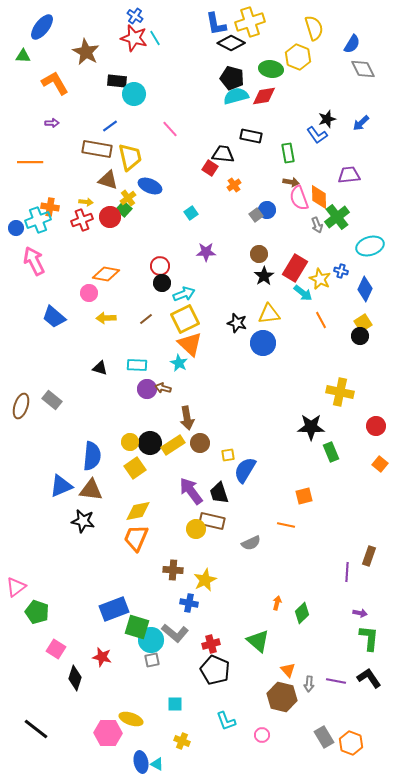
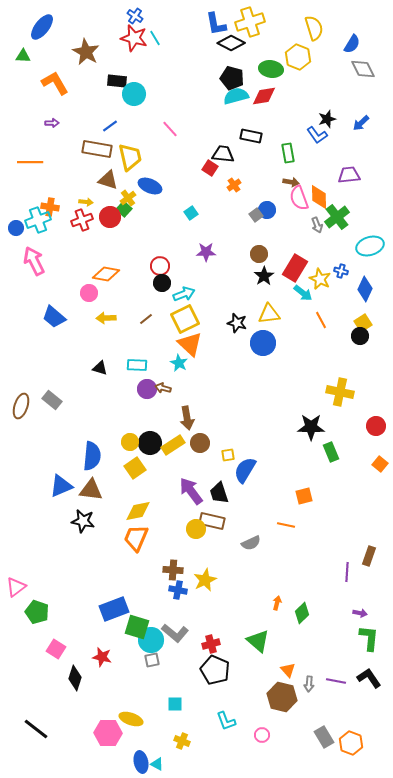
blue cross at (189, 603): moved 11 px left, 13 px up
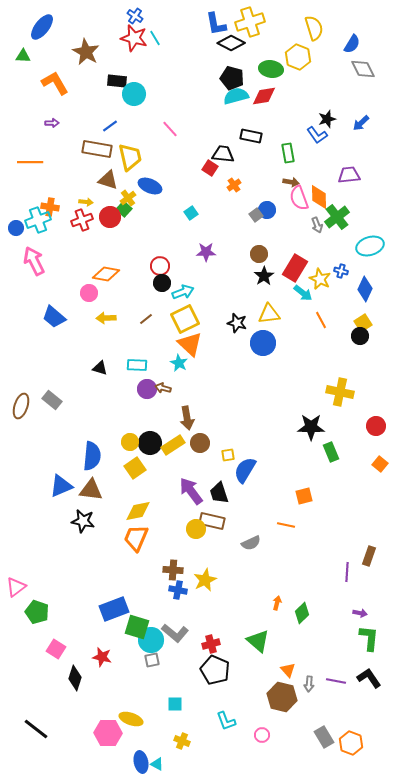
cyan arrow at (184, 294): moved 1 px left, 2 px up
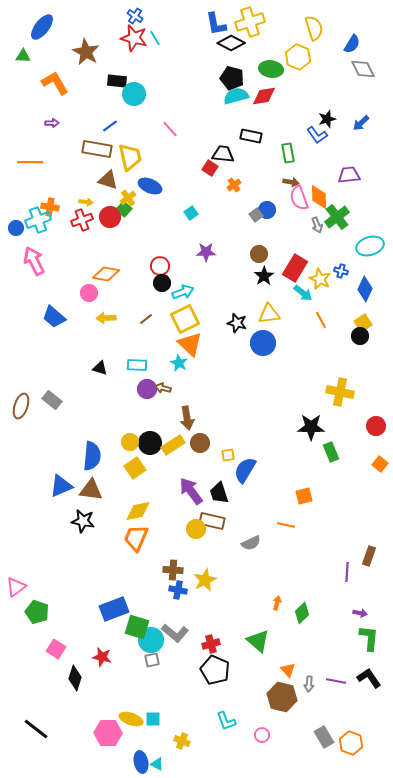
cyan square at (175, 704): moved 22 px left, 15 px down
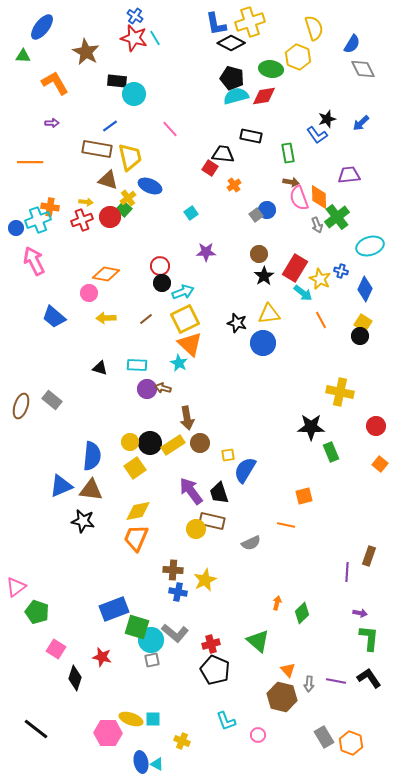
yellow square at (363, 323): rotated 24 degrees counterclockwise
blue cross at (178, 590): moved 2 px down
pink circle at (262, 735): moved 4 px left
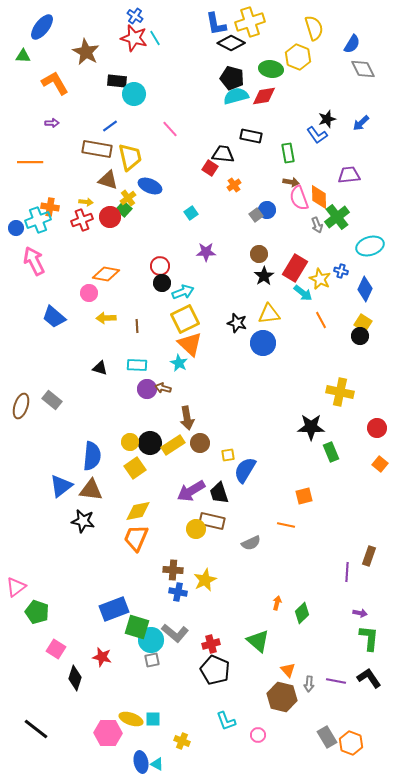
brown line at (146, 319): moved 9 px left, 7 px down; rotated 56 degrees counterclockwise
red circle at (376, 426): moved 1 px right, 2 px down
blue triangle at (61, 486): rotated 15 degrees counterclockwise
purple arrow at (191, 491): rotated 84 degrees counterclockwise
gray rectangle at (324, 737): moved 3 px right
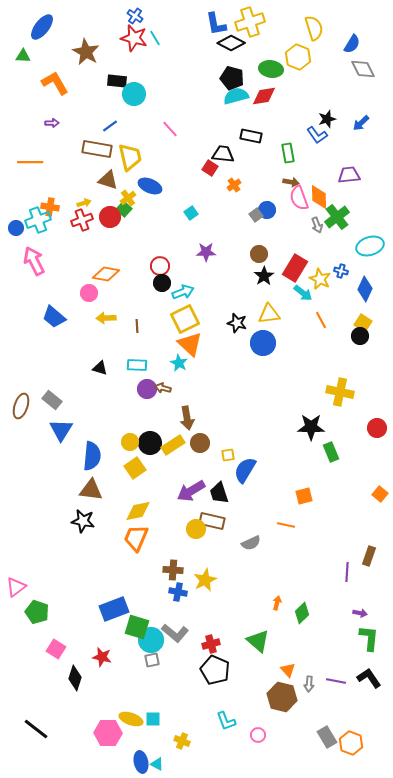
yellow arrow at (86, 202): moved 2 px left, 1 px down; rotated 24 degrees counterclockwise
orange square at (380, 464): moved 30 px down
blue triangle at (61, 486): moved 56 px up; rotated 20 degrees counterclockwise
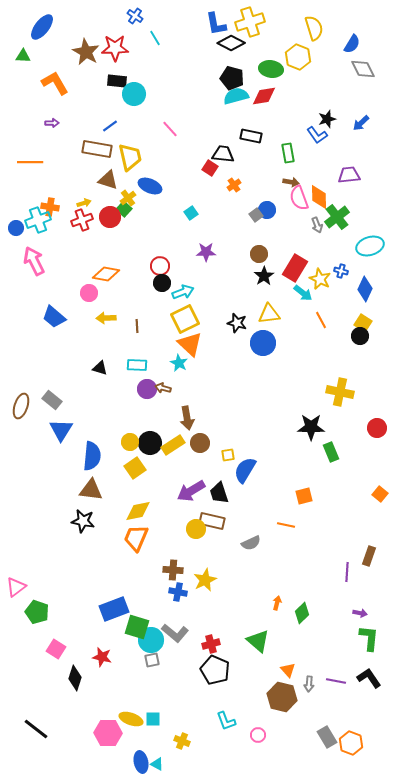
red star at (134, 38): moved 19 px left, 10 px down; rotated 16 degrees counterclockwise
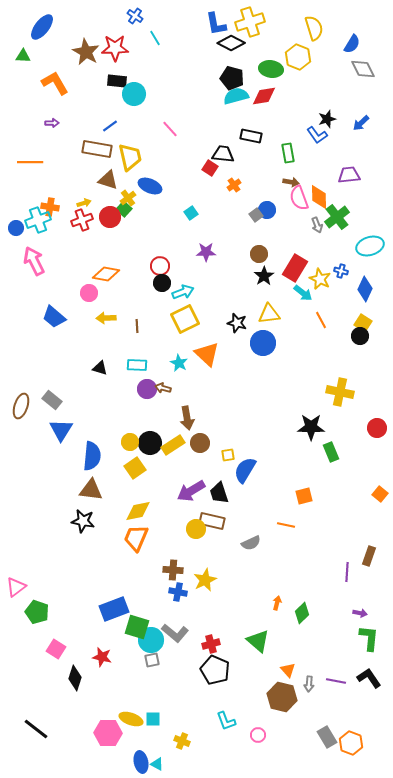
orange triangle at (190, 344): moved 17 px right, 10 px down
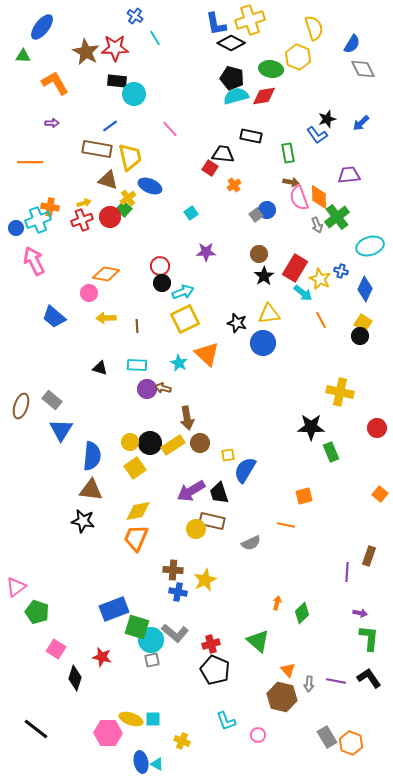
yellow cross at (250, 22): moved 2 px up
